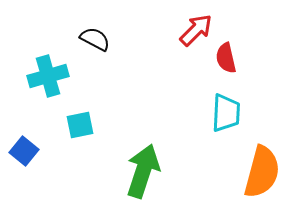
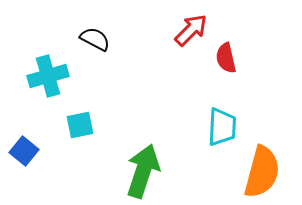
red arrow: moved 5 px left
cyan trapezoid: moved 4 px left, 14 px down
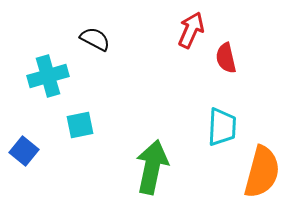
red arrow: rotated 21 degrees counterclockwise
green arrow: moved 9 px right, 4 px up; rotated 6 degrees counterclockwise
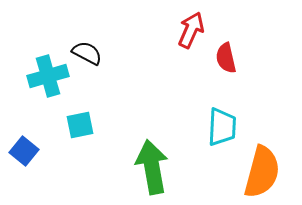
black semicircle: moved 8 px left, 14 px down
green arrow: rotated 22 degrees counterclockwise
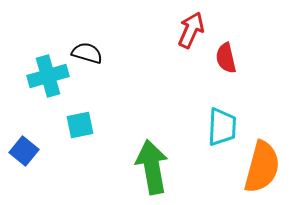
black semicircle: rotated 12 degrees counterclockwise
orange semicircle: moved 5 px up
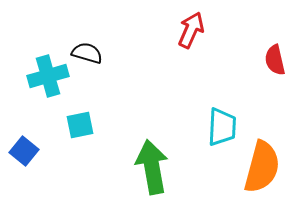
red semicircle: moved 49 px right, 2 px down
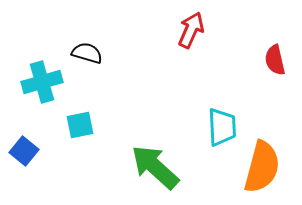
cyan cross: moved 6 px left, 6 px down
cyan trapezoid: rotated 6 degrees counterclockwise
green arrow: moved 3 px right; rotated 38 degrees counterclockwise
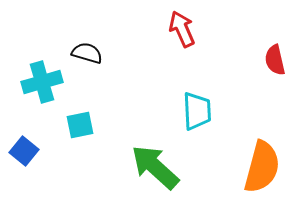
red arrow: moved 9 px left, 1 px up; rotated 48 degrees counterclockwise
cyan trapezoid: moved 25 px left, 16 px up
